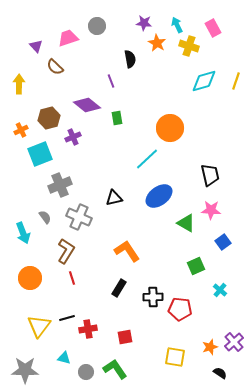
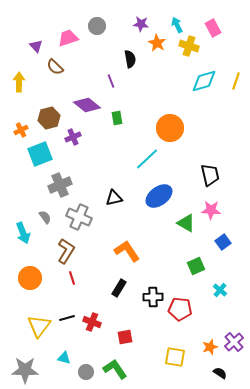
purple star at (144, 23): moved 3 px left, 1 px down
yellow arrow at (19, 84): moved 2 px up
red cross at (88, 329): moved 4 px right, 7 px up; rotated 30 degrees clockwise
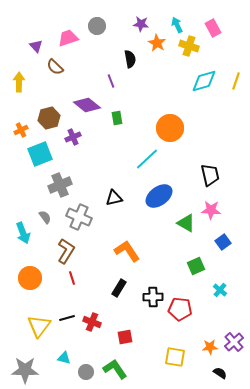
orange star at (210, 347): rotated 14 degrees clockwise
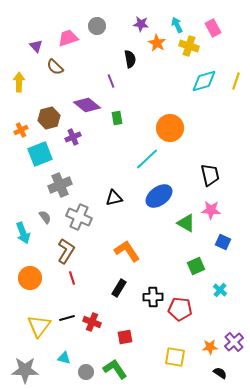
blue square at (223, 242): rotated 28 degrees counterclockwise
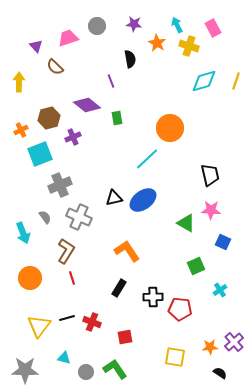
purple star at (141, 24): moved 7 px left
blue ellipse at (159, 196): moved 16 px left, 4 px down
cyan cross at (220, 290): rotated 16 degrees clockwise
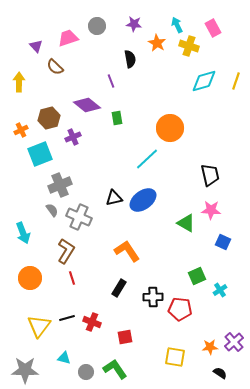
gray semicircle at (45, 217): moved 7 px right, 7 px up
green square at (196, 266): moved 1 px right, 10 px down
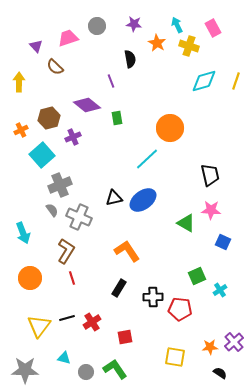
cyan square at (40, 154): moved 2 px right, 1 px down; rotated 20 degrees counterclockwise
red cross at (92, 322): rotated 36 degrees clockwise
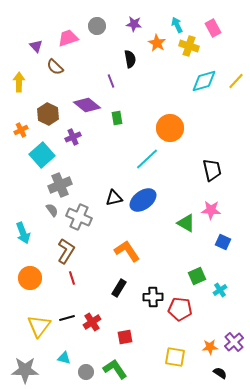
yellow line at (236, 81): rotated 24 degrees clockwise
brown hexagon at (49, 118): moved 1 px left, 4 px up; rotated 20 degrees counterclockwise
black trapezoid at (210, 175): moved 2 px right, 5 px up
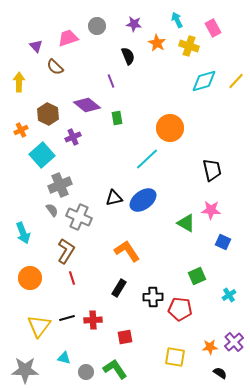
cyan arrow at (177, 25): moved 5 px up
black semicircle at (130, 59): moved 2 px left, 3 px up; rotated 12 degrees counterclockwise
cyan cross at (220, 290): moved 9 px right, 5 px down
red cross at (92, 322): moved 1 px right, 2 px up; rotated 30 degrees clockwise
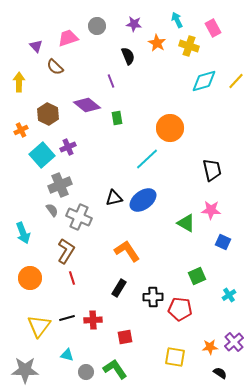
purple cross at (73, 137): moved 5 px left, 10 px down
cyan triangle at (64, 358): moved 3 px right, 3 px up
